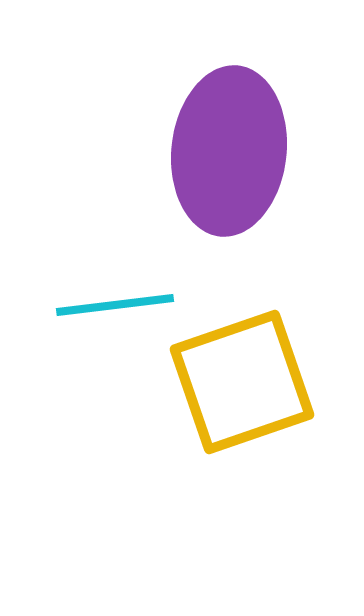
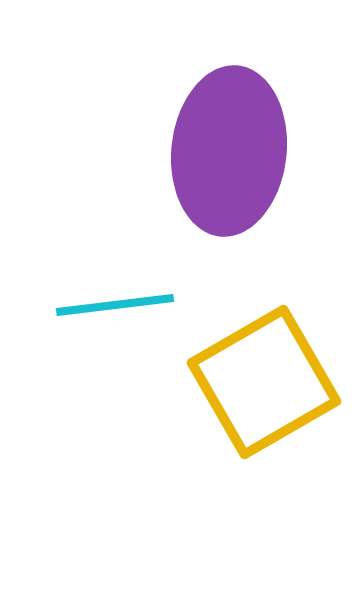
yellow square: moved 22 px right; rotated 11 degrees counterclockwise
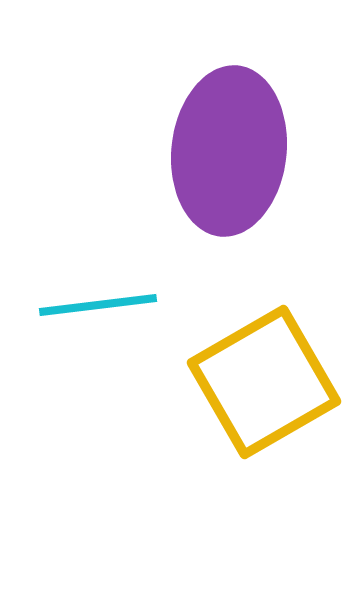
cyan line: moved 17 px left
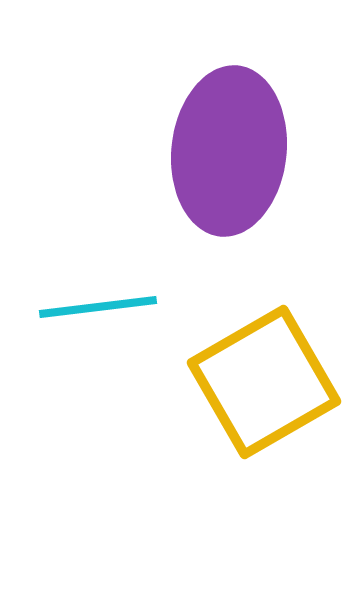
cyan line: moved 2 px down
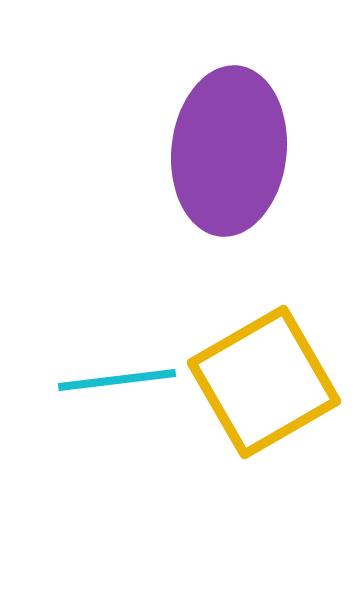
cyan line: moved 19 px right, 73 px down
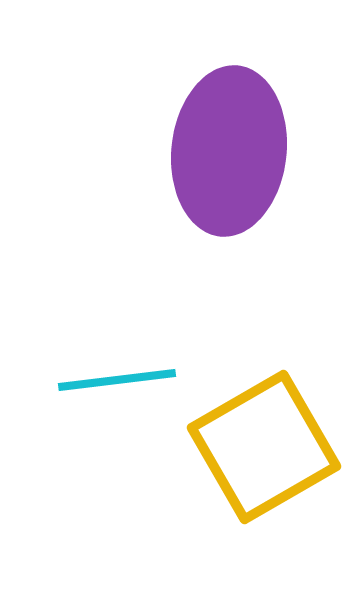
yellow square: moved 65 px down
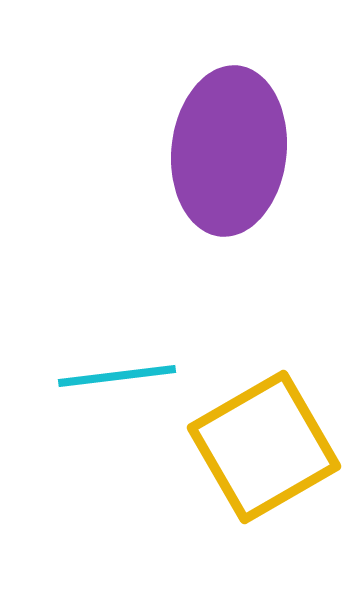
cyan line: moved 4 px up
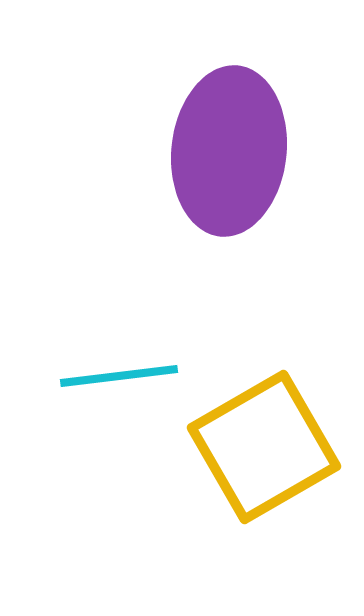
cyan line: moved 2 px right
